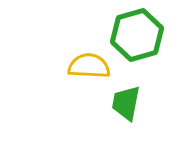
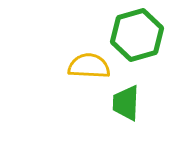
green trapezoid: rotated 9 degrees counterclockwise
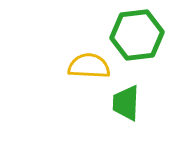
green hexagon: rotated 9 degrees clockwise
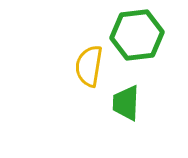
yellow semicircle: rotated 84 degrees counterclockwise
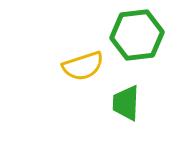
yellow semicircle: moved 6 px left; rotated 117 degrees counterclockwise
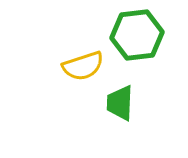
green trapezoid: moved 6 px left
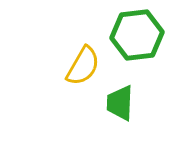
yellow semicircle: rotated 42 degrees counterclockwise
